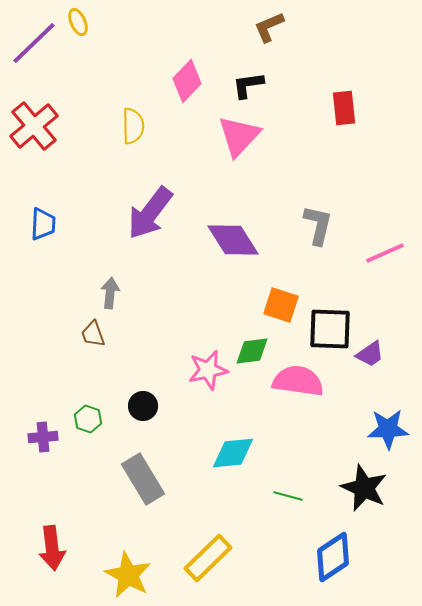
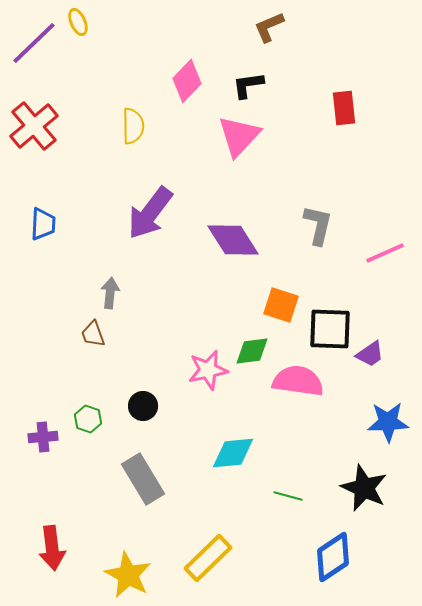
blue star: moved 7 px up
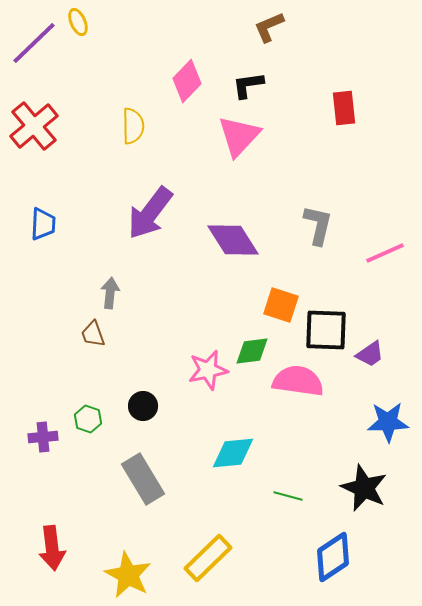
black square: moved 4 px left, 1 px down
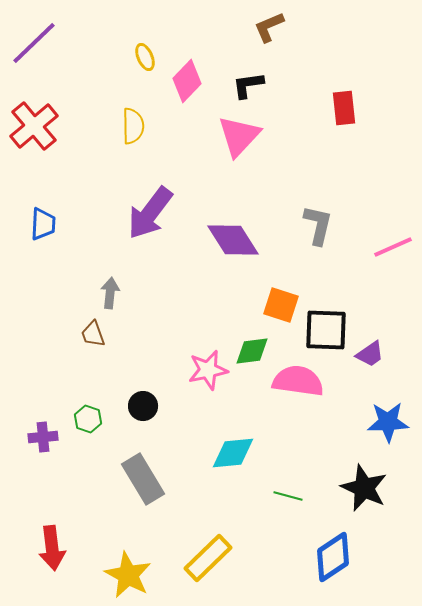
yellow ellipse: moved 67 px right, 35 px down
pink line: moved 8 px right, 6 px up
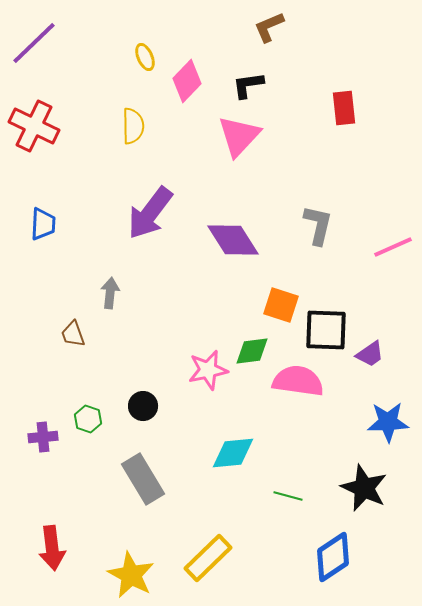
red cross: rotated 24 degrees counterclockwise
brown trapezoid: moved 20 px left
yellow star: moved 3 px right
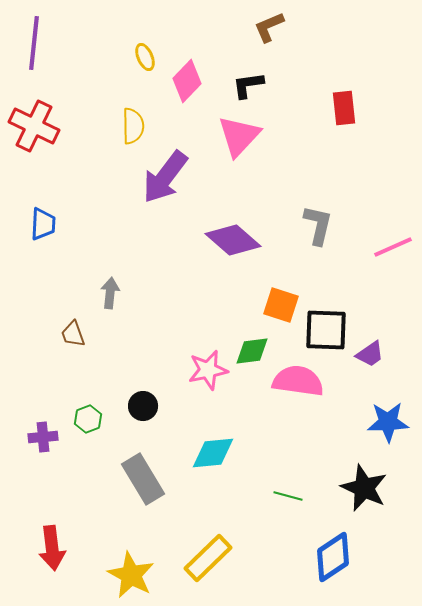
purple line: rotated 40 degrees counterclockwise
purple arrow: moved 15 px right, 36 px up
purple diamond: rotated 16 degrees counterclockwise
green hexagon: rotated 20 degrees clockwise
cyan diamond: moved 20 px left
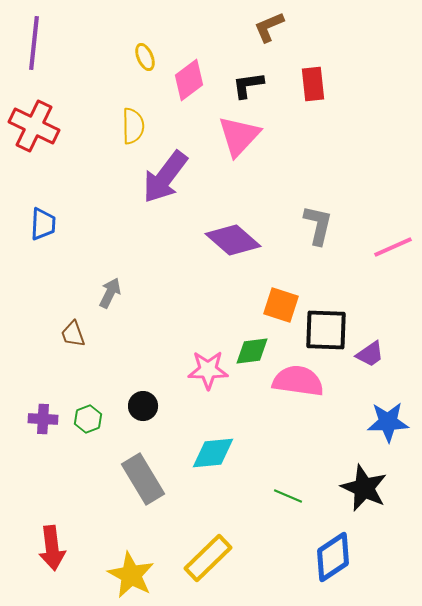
pink diamond: moved 2 px right, 1 px up; rotated 9 degrees clockwise
red rectangle: moved 31 px left, 24 px up
gray arrow: rotated 20 degrees clockwise
pink star: rotated 12 degrees clockwise
purple cross: moved 18 px up; rotated 8 degrees clockwise
green line: rotated 8 degrees clockwise
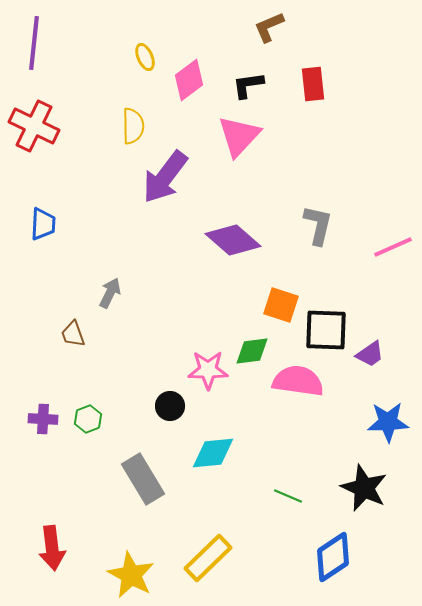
black circle: moved 27 px right
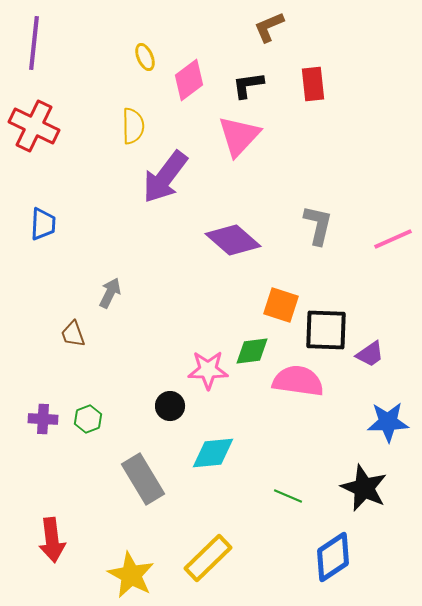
pink line: moved 8 px up
red arrow: moved 8 px up
